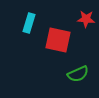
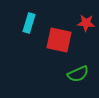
red star: moved 4 px down
red square: moved 1 px right
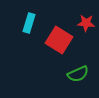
red square: rotated 20 degrees clockwise
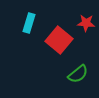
red square: rotated 8 degrees clockwise
green semicircle: rotated 15 degrees counterclockwise
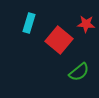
red star: moved 1 px down
green semicircle: moved 1 px right, 2 px up
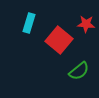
green semicircle: moved 1 px up
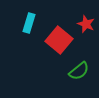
red star: rotated 18 degrees clockwise
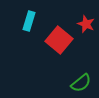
cyan rectangle: moved 2 px up
green semicircle: moved 2 px right, 12 px down
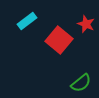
cyan rectangle: moved 2 px left; rotated 36 degrees clockwise
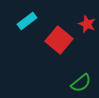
red star: moved 1 px right
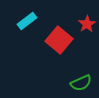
red star: rotated 18 degrees clockwise
green semicircle: rotated 15 degrees clockwise
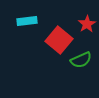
cyan rectangle: rotated 30 degrees clockwise
green semicircle: moved 23 px up
